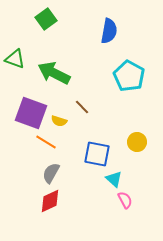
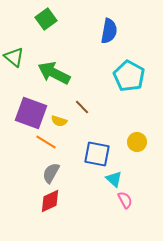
green triangle: moved 1 px left, 2 px up; rotated 20 degrees clockwise
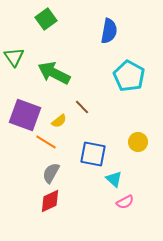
green triangle: rotated 15 degrees clockwise
purple square: moved 6 px left, 2 px down
yellow semicircle: rotated 56 degrees counterclockwise
yellow circle: moved 1 px right
blue square: moved 4 px left
pink semicircle: moved 2 px down; rotated 90 degrees clockwise
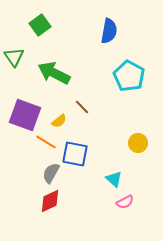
green square: moved 6 px left, 6 px down
yellow circle: moved 1 px down
blue square: moved 18 px left
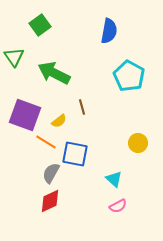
brown line: rotated 28 degrees clockwise
pink semicircle: moved 7 px left, 4 px down
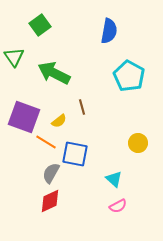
purple square: moved 1 px left, 2 px down
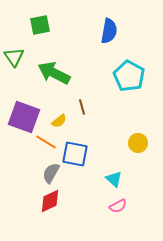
green square: rotated 25 degrees clockwise
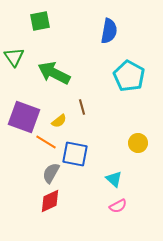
green square: moved 4 px up
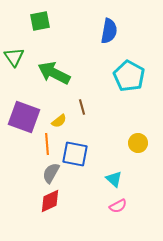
orange line: moved 1 px right, 2 px down; rotated 55 degrees clockwise
